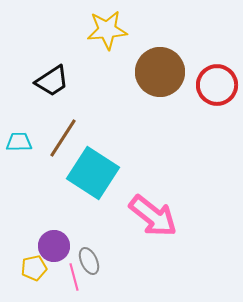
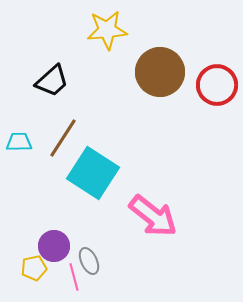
black trapezoid: rotated 9 degrees counterclockwise
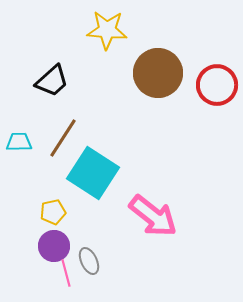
yellow star: rotated 9 degrees clockwise
brown circle: moved 2 px left, 1 px down
yellow pentagon: moved 19 px right, 56 px up
pink line: moved 8 px left, 4 px up
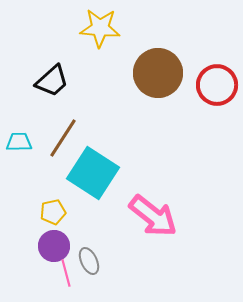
yellow star: moved 7 px left, 2 px up
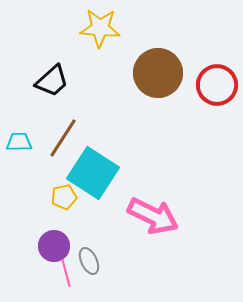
yellow pentagon: moved 11 px right, 15 px up
pink arrow: rotated 12 degrees counterclockwise
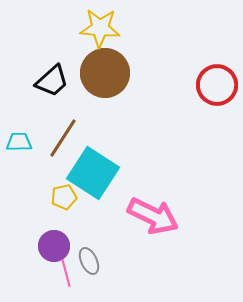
brown circle: moved 53 px left
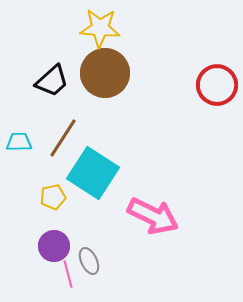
yellow pentagon: moved 11 px left
pink line: moved 2 px right, 1 px down
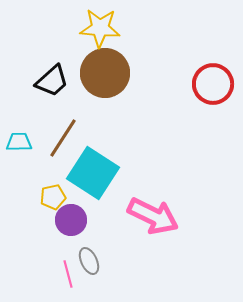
red circle: moved 4 px left, 1 px up
purple circle: moved 17 px right, 26 px up
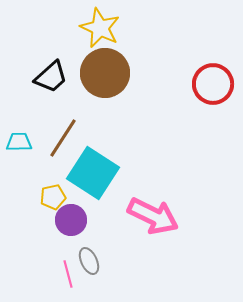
yellow star: rotated 21 degrees clockwise
black trapezoid: moved 1 px left, 4 px up
